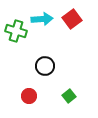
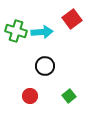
cyan arrow: moved 13 px down
red circle: moved 1 px right
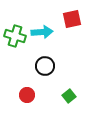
red square: rotated 24 degrees clockwise
green cross: moved 1 px left, 5 px down
red circle: moved 3 px left, 1 px up
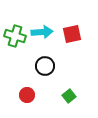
red square: moved 15 px down
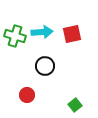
green square: moved 6 px right, 9 px down
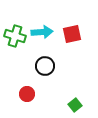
red circle: moved 1 px up
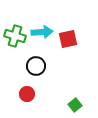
red square: moved 4 px left, 5 px down
black circle: moved 9 px left
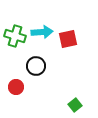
red circle: moved 11 px left, 7 px up
